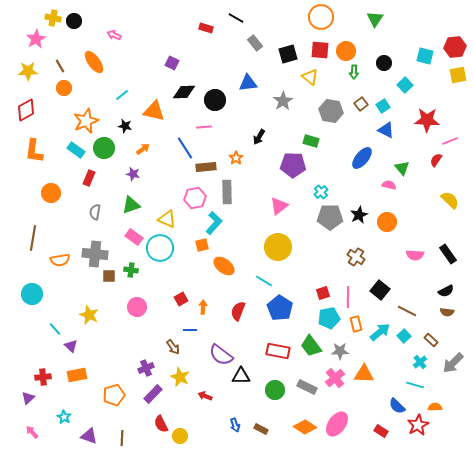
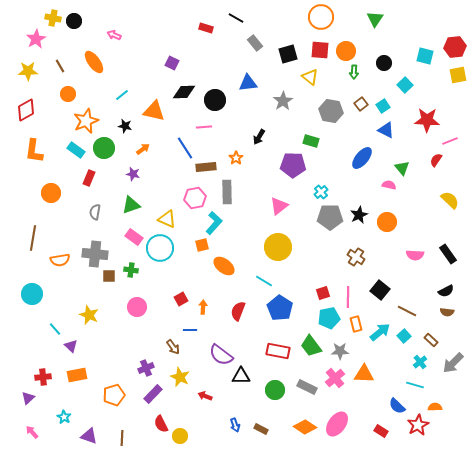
orange circle at (64, 88): moved 4 px right, 6 px down
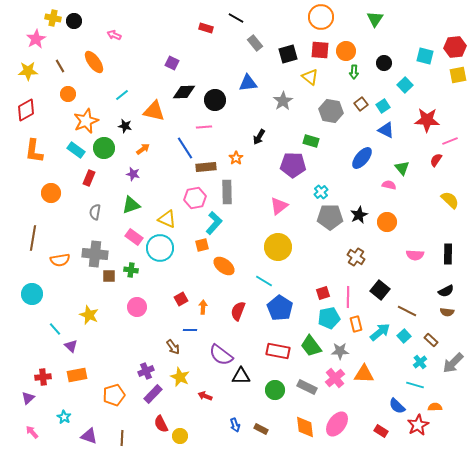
black rectangle at (448, 254): rotated 36 degrees clockwise
purple cross at (146, 368): moved 3 px down
orange diamond at (305, 427): rotated 50 degrees clockwise
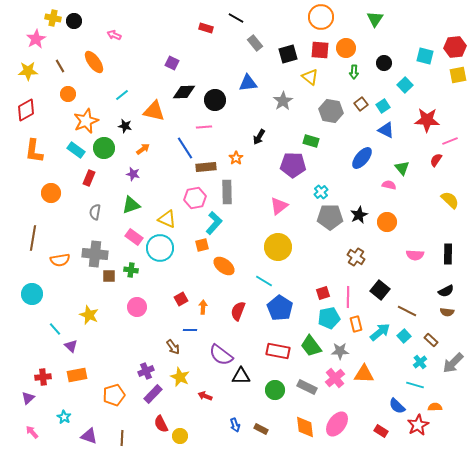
orange circle at (346, 51): moved 3 px up
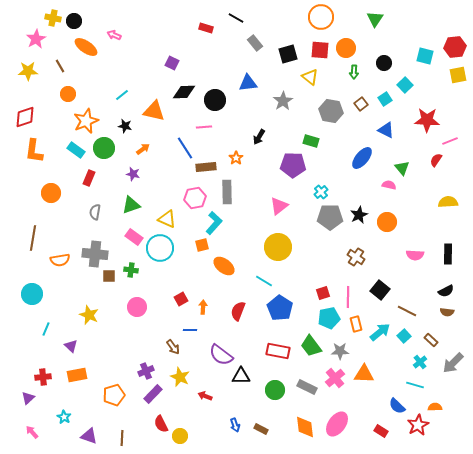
orange ellipse at (94, 62): moved 8 px left, 15 px up; rotated 20 degrees counterclockwise
cyan square at (383, 106): moved 2 px right, 7 px up
red diamond at (26, 110): moved 1 px left, 7 px down; rotated 10 degrees clockwise
yellow semicircle at (450, 200): moved 2 px left, 2 px down; rotated 48 degrees counterclockwise
cyan line at (55, 329): moved 9 px left; rotated 64 degrees clockwise
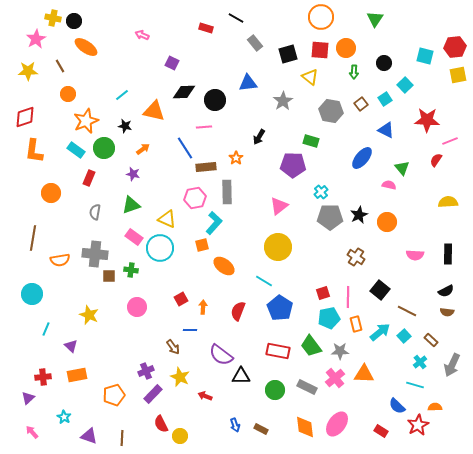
pink arrow at (114, 35): moved 28 px right
gray arrow at (453, 363): moved 1 px left, 2 px down; rotated 20 degrees counterclockwise
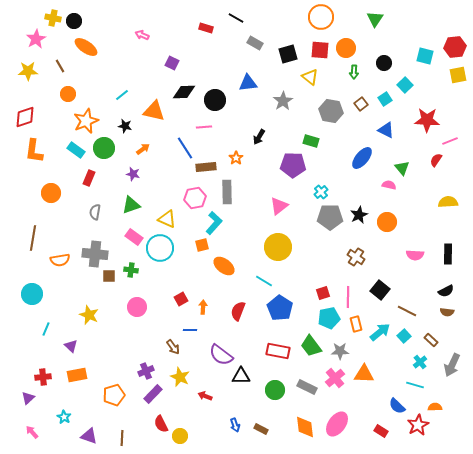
gray rectangle at (255, 43): rotated 21 degrees counterclockwise
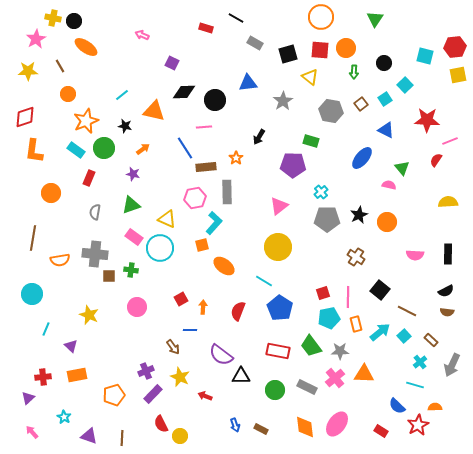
gray pentagon at (330, 217): moved 3 px left, 2 px down
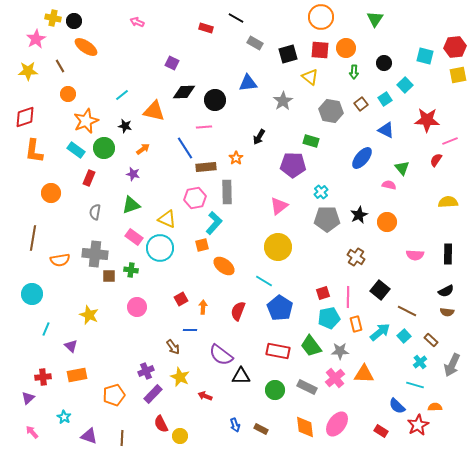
pink arrow at (142, 35): moved 5 px left, 13 px up
